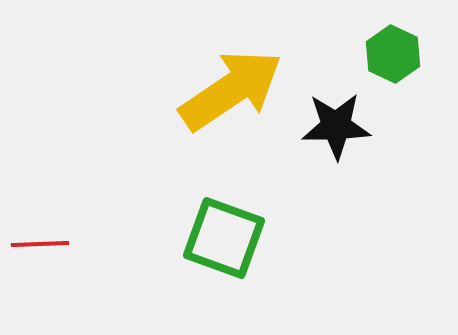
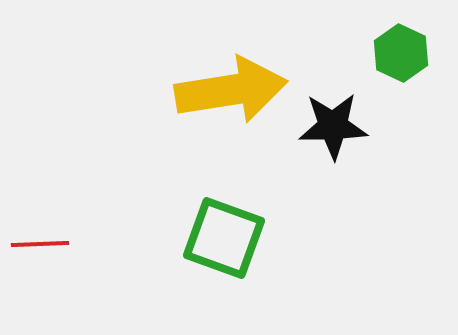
green hexagon: moved 8 px right, 1 px up
yellow arrow: rotated 25 degrees clockwise
black star: moved 3 px left
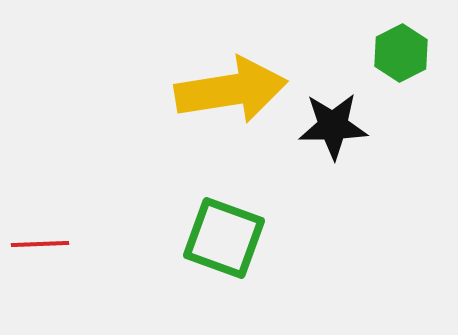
green hexagon: rotated 8 degrees clockwise
